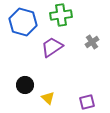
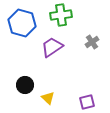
blue hexagon: moved 1 px left, 1 px down
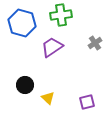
gray cross: moved 3 px right, 1 px down
